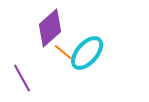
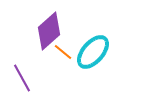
purple diamond: moved 1 px left, 3 px down
cyan ellipse: moved 6 px right, 1 px up
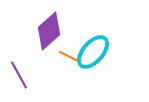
orange line: moved 5 px right, 4 px down; rotated 12 degrees counterclockwise
purple line: moved 3 px left, 3 px up
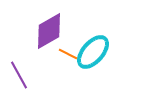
purple diamond: rotated 12 degrees clockwise
orange line: moved 2 px up
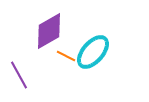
orange line: moved 2 px left, 2 px down
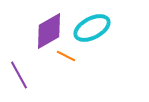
cyan ellipse: moved 1 px left, 24 px up; rotated 21 degrees clockwise
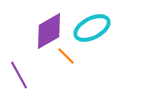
orange line: rotated 18 degrees clockwise
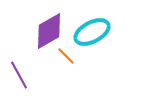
cyan ellipse: moved 4 px down
